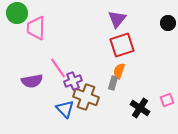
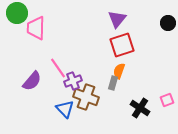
purple semicircle: rotated 40 degrees counterclockwise
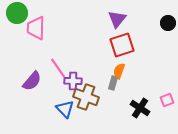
purple cross: rotated 24 degrees clockwise
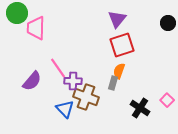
pink square: rotated 24 degrees counterclockwise
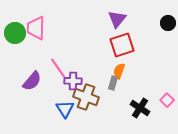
green circle: moved 2 px left, 20 px down
blue triangle: rotated 12 degrees clockwise
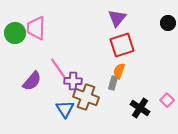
purple triangle: moved 1 px up
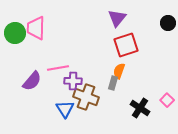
red square: moved 4 px right
pink line: rotated 65 degrees counterclockwise
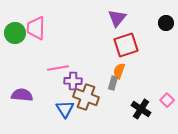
black circle: moved 2 px left
purple semicircle: moved 10 px left, 14 px down; rotated 125 degrees counterclockwise
black cross: moved 1 px right, 1 px down
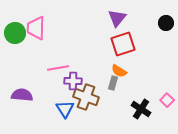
red square: moved 3 px left, 1 px up
orange semicircle: rotated 77 degrees counterclockwise
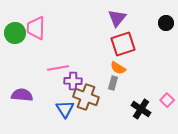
orange semicircle: moved 1 px left, 3 px up
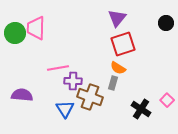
brown cross: moved 4 px right
